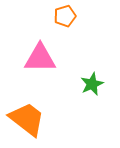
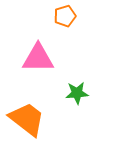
pink triangle: moved 2 px left
green star: moved 15 px left, 9 px down; rotated 20 degrees clockwise
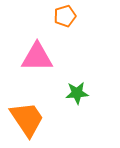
pink triangle: moved 1 px left, 1 px up
orange trapezoid: rotated 18 degrees clockwise
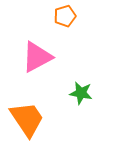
pink triangle: rotated 28 degrees counterclockwise
green star: moved 4 px right; rotated 15 degrees clockwise
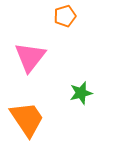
pink triangle: moved 7 px left; rotated 24 degrees counterclockwise
green star: rotated 25 degrees counterclockwise
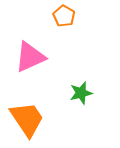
orange pentagon: moved 1 px left; rotated 25 degrees counterclockwise
pink triangle: rotated 28 degrees clockwise
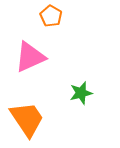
orange pentagon: moved 13 px left
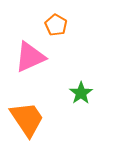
orange pentagon: moved 5 px right, 9 px down
green star: rotated 20 degrees counterclockwise
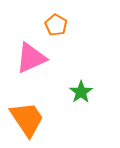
pink triangle: moved 1 px right, 1 px down
green star: moved 1 px up
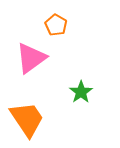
pink triangle: rotated 12 degrees counterclockwise
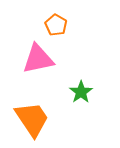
pink triangle: moved 7 px right, 1 px down; rotated 24 degrees clockwise
orange trapezoid: moved 5 px right
